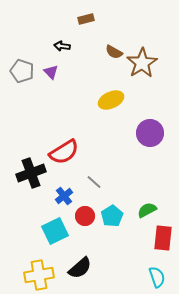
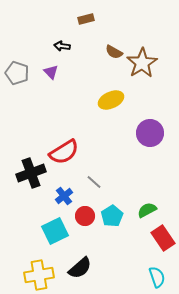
gray pentagon: moved 5 px left, 2 px down
red rectangle: rotated 40 degrees counterclockwise
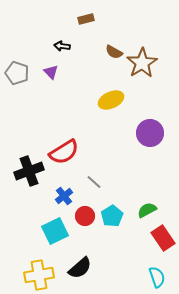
black cross: moved 2 px left, 2 px up
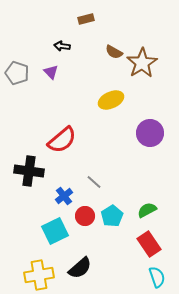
red semicircle: moved 2 px left, 12 px up; rotated 8 degrees counterclockwise
black cross: rotated 28 degrees clockwise
red rectangle: moved 14 px left, 6 px down
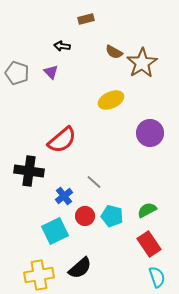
cyan pentagon: rotated 25 degrees counterclockwise
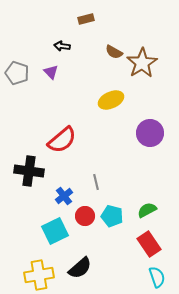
gray line: moved 2 px right; rotated 35 degrees clockwise
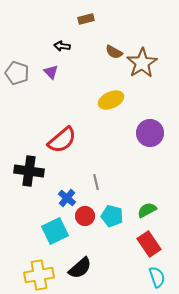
blue cross: moved 3 px right, 2 px down; rotated 12 degrees counterclockwise
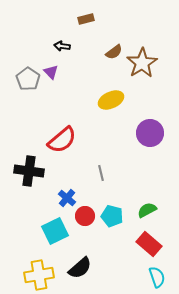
brown semicircle: rotated 66 degrees counterclockwise
gray pentagon: moved 11 px right, 6 px down; rotated 15 degrees clockwise
gray line: moved 5 px right, 9 px up
red rectangle: rotated 15 degrees counterclockwise
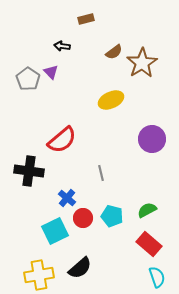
purple circle: moved 2 px right, 6 px down
red circle: moved 2 px left, 2 px down
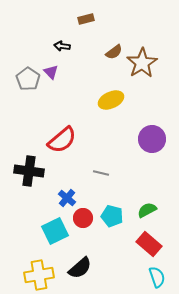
gray line: rotated 63 degrees counterclockwise
